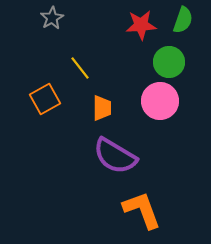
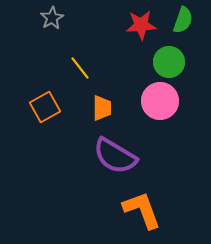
orange square: moved 8 px down
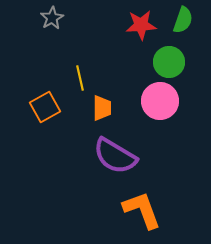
yellow line: moved 10 px down; rotated 25 degrees clockwise
